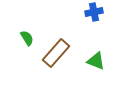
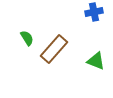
brown rectangle: moved 2 px left, 4 px up
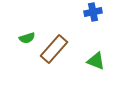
blue cross: moved 1 px left
green semicircle: rotated 105 degrees clockwise
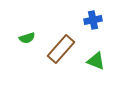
blue cross: moved 8 px down
brown rectangle: moved 7 px right
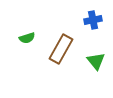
brown rectangle: rotated 12 degrees counterclockwise
green triangle: rotated 30 degrees clockwise
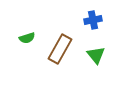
brown rectangle: moved 1 px left
green triangle: moved 6 px up
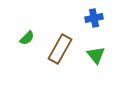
blue cross: moved 1 px right, 2 px up
green semicircle: rotated 28 degrees counterclockwise
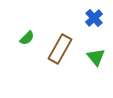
blue cross: rotated 30 degrees counterclockwise
green triangle: moved 2 px down
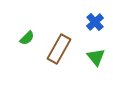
blue cross: moved 1 px right, 4 px down
brown rectangle: moved 1 px left
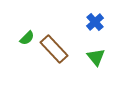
brown rectangle: moved 5 px left; rotated 72 degrees counterclockwise
